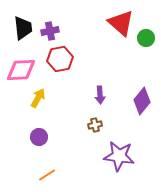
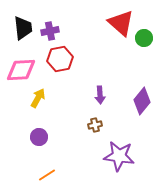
green circle: moved 2 px left
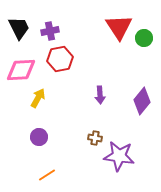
red triangle: moved 2 px left, 4 px down; rotated 16 degrees clockwise
black trapezoid: moved 4 px left; rotated 20 degrees counterclockwise
brown cross: moved 13 px down; rotated 24 degrees clockwise
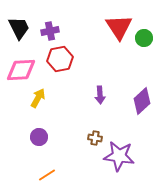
purple diamond: rotated 8 degrees clockwise
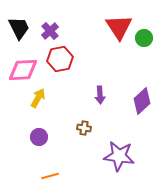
purple cross: rotated 30 degrees counterclockwise
pink diamond: moved 2 px right
brown cross: moved 11 px left, 10 px up
orange line: moved 3 px right, 1 px down; rotated 18 degrees clockwise
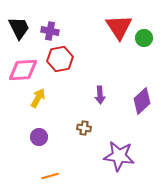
purple cross: rotated 36 degrees counterclockwise
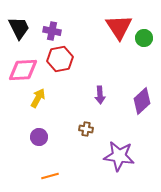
purple cross: moved 2 px right
brown cross: moved 2 px right, 1 px down
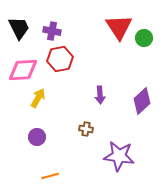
purple circle: moved 2 px left
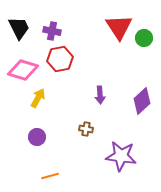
pink diamond: rotated 20 degrees clockwise
purple star: moved 2 px right
